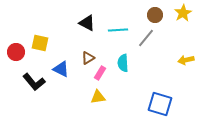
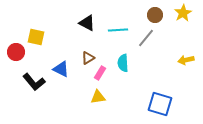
yellow square: moved 4 px left, 6 px up
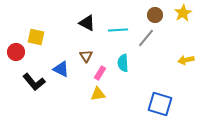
brown triangle: moved 2 px left, 2 px up; rotated 32 degrees counterclockwise
yellow triangle: moved 3 px up
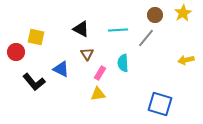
black triangle: moved 6 px left, 6 px down
brown triangle: moved 1 px right, 2 px up
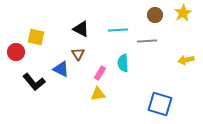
gray line: moved 1 px right, 3 px down; rotated 48 degrees clockwise
brown triangle: moved 9 px left
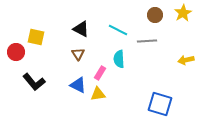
cyan line: rotated 30 degrees clockwise
cyan semicircle: moved 4 px left, 4 px up
blue triangle: moved 17 px right, 16 px down
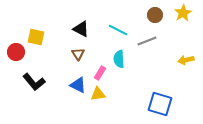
gray line: rotated 18 degrees counterclockwise
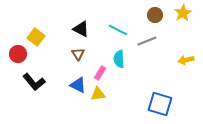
yellow square: rotated 24 degrees clockwise
red circle: moved 2 px right, 2 px down
